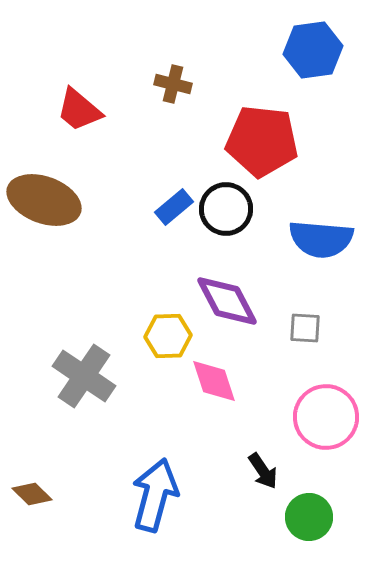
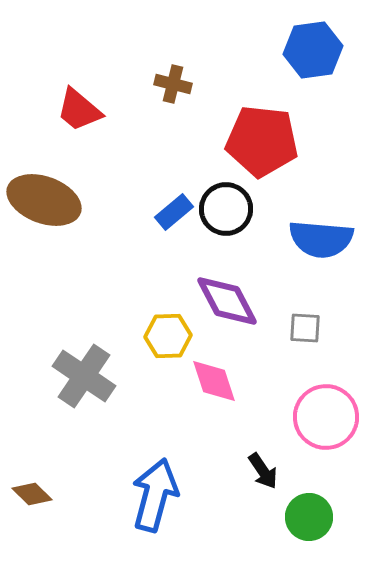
blue rectangle: moved 5 px down
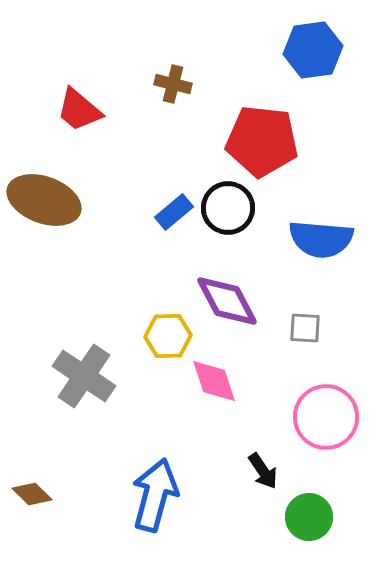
black circle: moved 2 px right, 1 px up
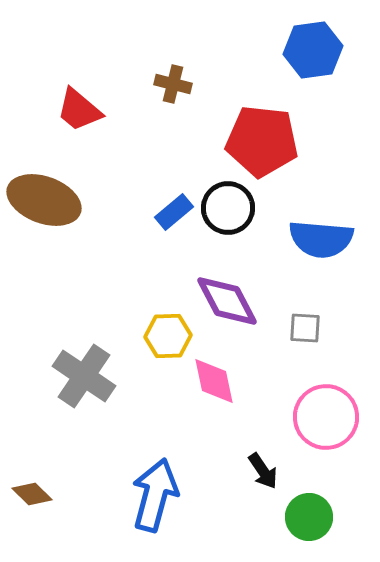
pink diamond: rotated 6 degrees clockwise
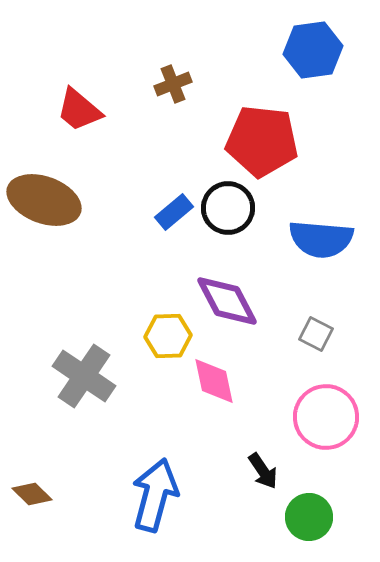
brown cross: rotated 36 degrees counterclockwise
gray square: moved 11 px right, 6 px down; rotated 24 degrees clockwise
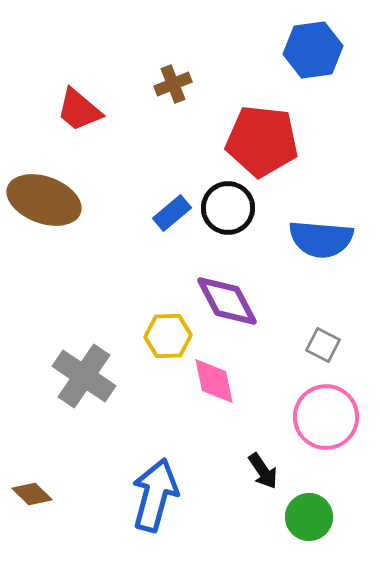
blue rectangle: moved 2 px left, 1 px down
gray square: moved 7 px right, 11 px down
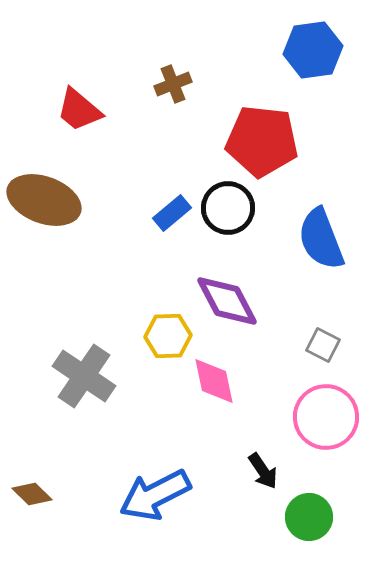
blue semicircle: rotated 64 degrees clockwise
blue arrow: rotated 132 degrees counterclockwise
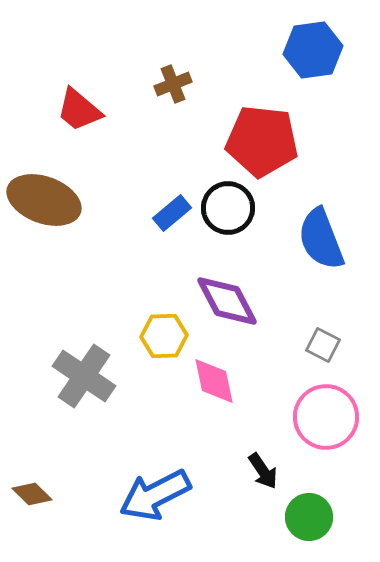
yellow hexagon: moved 4 px left
